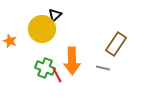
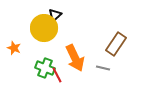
yellow circle: moved 2 px right, 1 px up
orange star: moved 4 px right, 7 px down
orange arrow: moved 3 px right, 3 px up; rotated 24 degrees counterclockwise
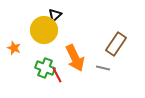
yellow circle: moved 2 px down
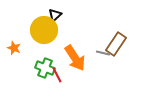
orange arrow: rotated 8 degrees counterclockwise
gray line: moved 15 px up
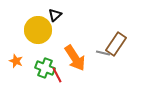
yellow circle: moved 6 px left
orange star: moved 2 px right, 13 px down
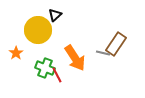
orange star: moved 8 px up; rotated 16 degrees clockwise
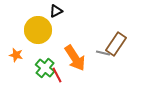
black triangle: moved 1 px right, 4 px up; rotated 16 degrees clockwise
orange star: moved 2 px down; rotated 24 degrees counterclockwise
green cross: rotated 18 degrees clockwise
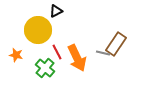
orange arrow: moved 2 px right; rotated 8 degrees clockwise
red line: moved 23 px up
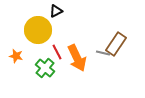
orange star: moved 1 px down
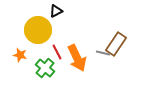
orange star: moved 4 px right, 1 px up
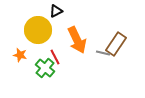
red line: moved 2 px left, 5 px down
orange arrow: moved 18 px up
